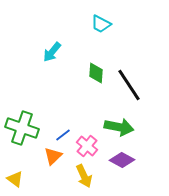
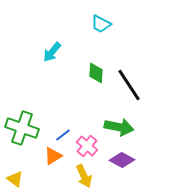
orange triangle: rotated 12 degrees clockwise
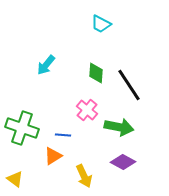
cyan arrow: moved 6 px left, 13 px down
blue line: rotated 42 degrees clockwise
pink cross: moved 36 px up
purple diamond: moved 1 px right, 2 px down
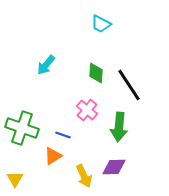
green arrow: rotated 84 degrees clockwise
blue line: rotated 14 degrees clockwise
purple diamond: moved 9 px left, 5 px down; rotated 30 degrees counterclockwise
yellow triangle: rotated 24 degrees clockwise
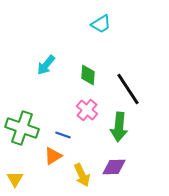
cyan trapezoid: rotated 60 degrees counterclockwise
green diamond: moved 8 px left, 2 px down
black line: moved 1 px left, 4 px down
yellow arrow: moved 2 px left, 1 px up
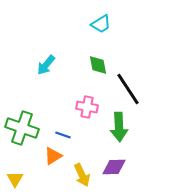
green diamond: moved 10 px right, 10 px up; rotated 15 degrees counterclockwise
pink cross: moved 3 px up; rotated 30 degrees counterclockwise
green arrow: rotated 8 degrees counterclockwise
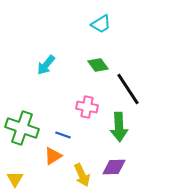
green diamond: rotated 25 degrees counterclockwise
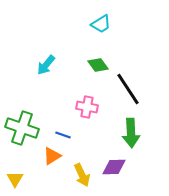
green arrow: moved 12 px right, 6 px down
orange triangle: moved 1 px left
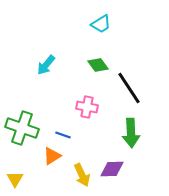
black line: moved 1 px right, 1 px up
purple diamond: moved 2 px left, 2 px down
